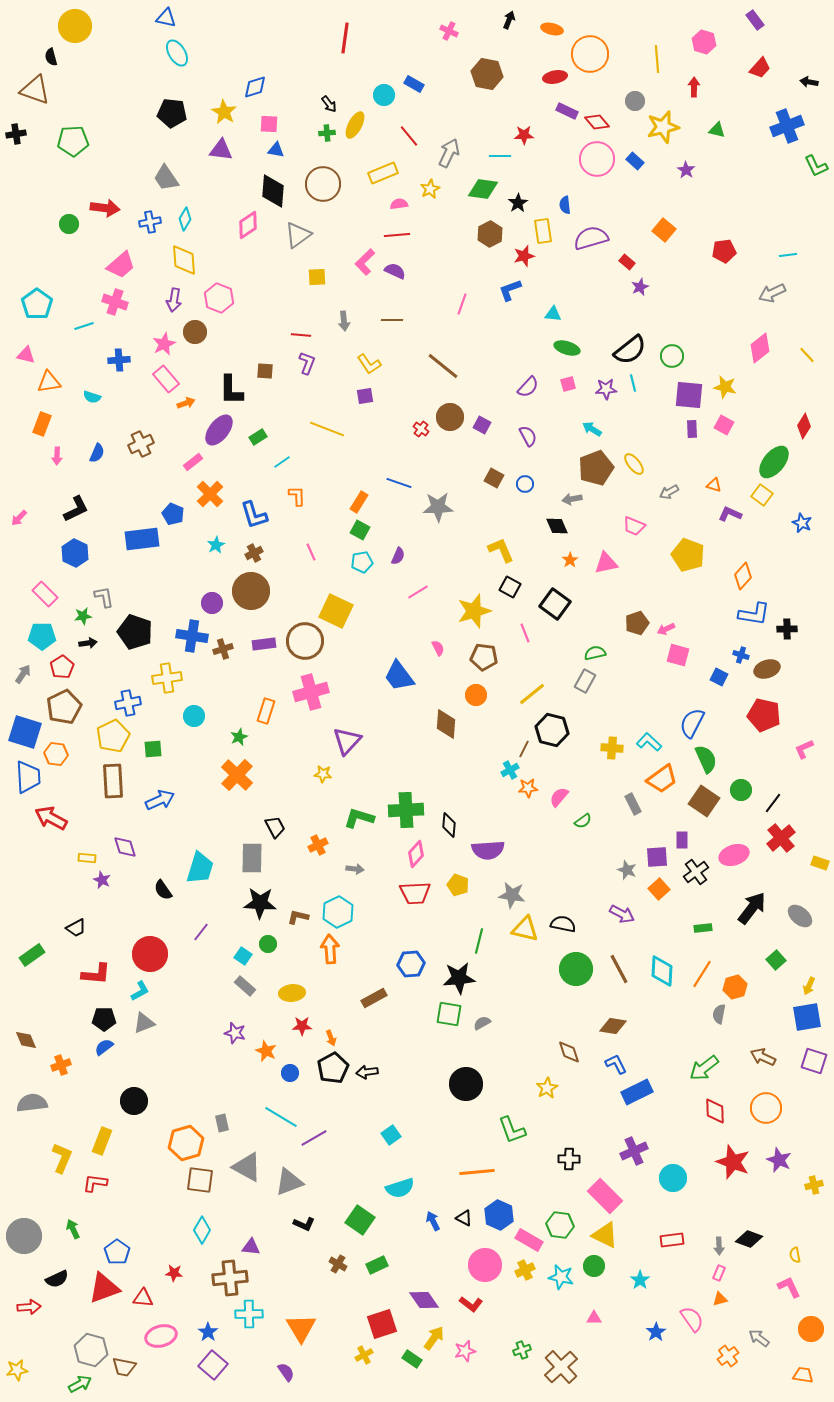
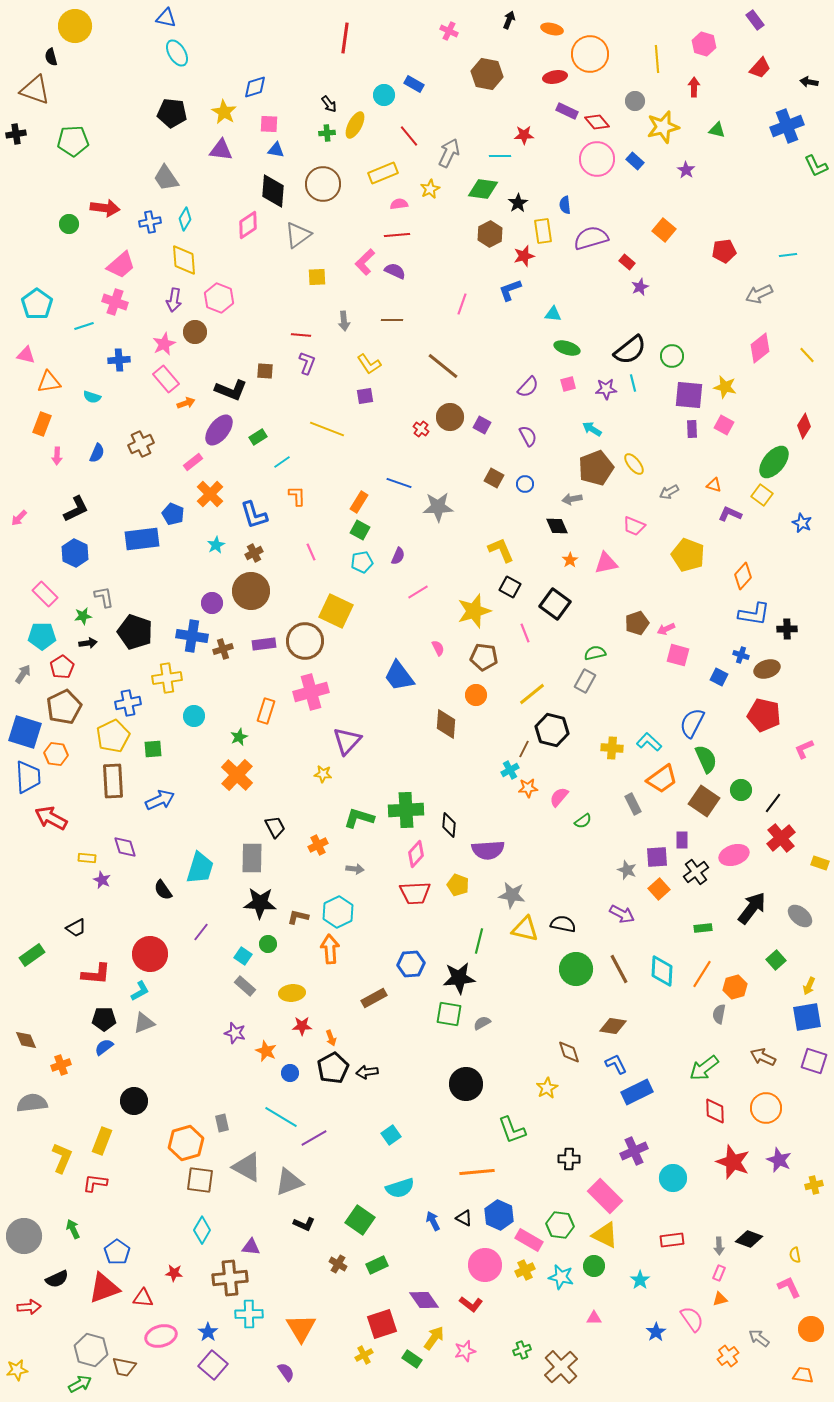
pink hexagon at (704, 42): moved 2 px down
gray arrow at (772, 293): moved 13 px left, 1 px down
black L-shape at (231, 390): rotated 68 degrees counterclockwise
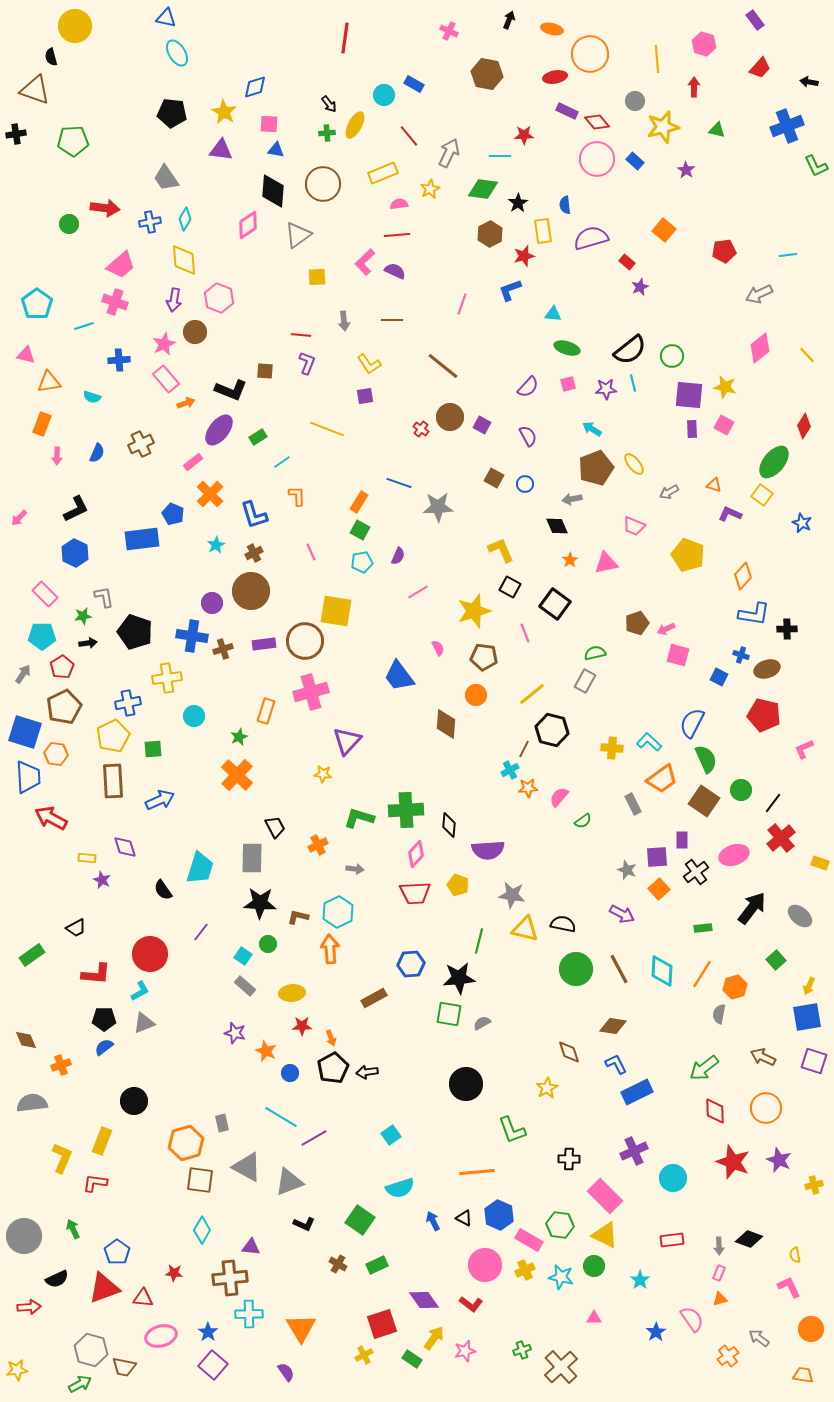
yellow square at (336, 611): rotated 16 degrees counterclockwise
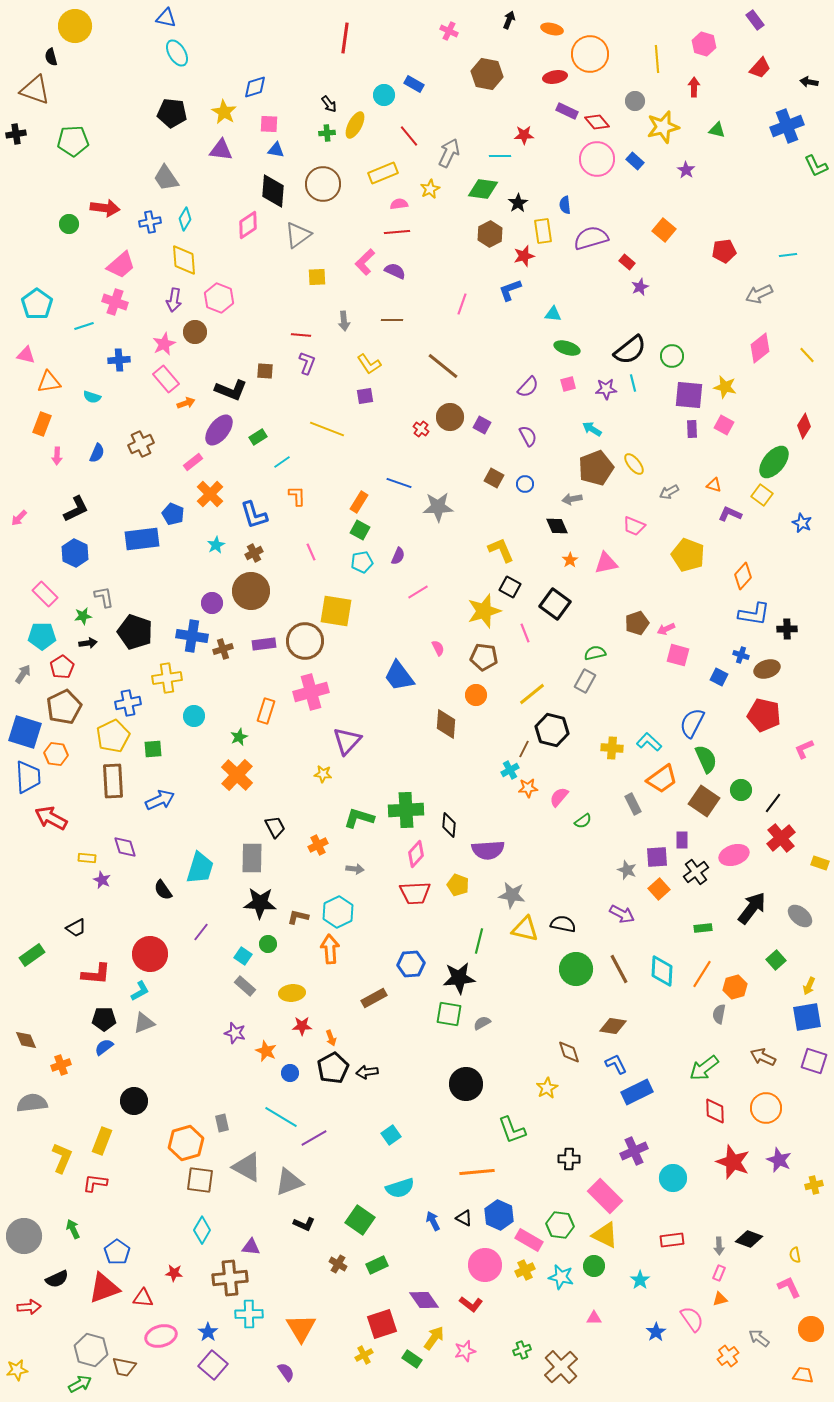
red line at (397, 235): moved 3 px up
yellow star at (474, 611): moved 10 px right
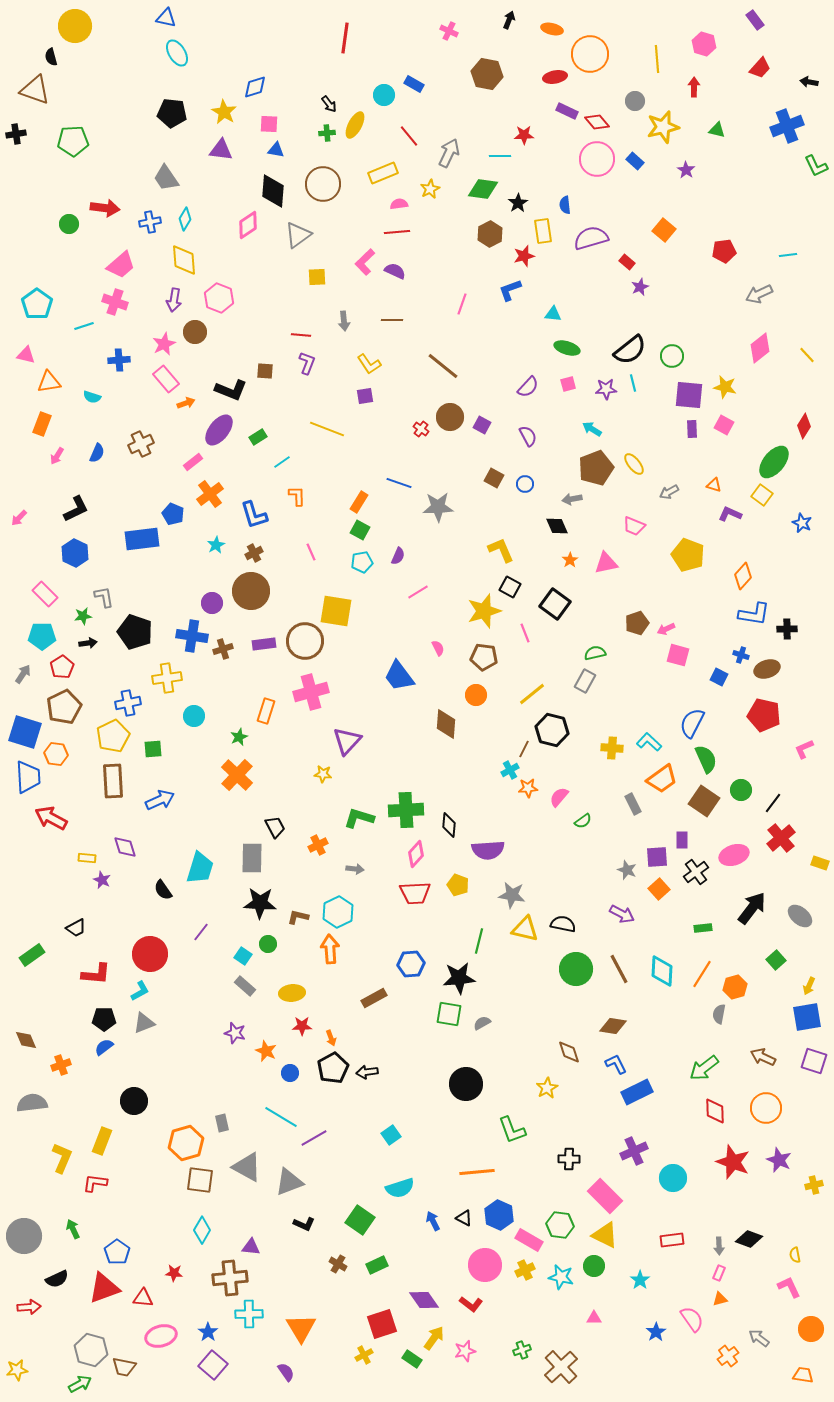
pink arrow at (57, 456): rotated 30 degrees clockwise
orange cross at (210, 494): rotated 8 degrees clockwise
